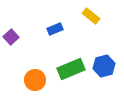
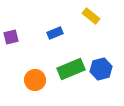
blue rectangle: moved 4 px down
purple square: rotated 28 degrees clockwise
blue hexagon: moved 3 px left, 3 px down
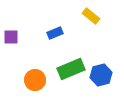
purple square: rotated 14 degrees clockwise
blue hexagon: moved 6 px down
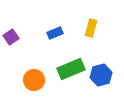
yellow rectangle: moved 12 px down; rotated 66 degrees clockwise
purple square: rotated 35 degrees counterclockwise
orange circle: moved 1 px left
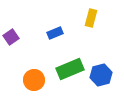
yellow rectangle: moved 10 px up
green rectangle: moved 1 px left
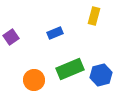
yellow rectangle: moved 3 px right, 2 px up
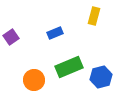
green rectangle: moved 1 px left, 2 px up
blue hexagon: moved 2 px down
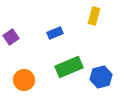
orange circle: moved 10 px left
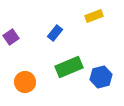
yellow rectangle: rotated 54 degrees clockwise
blue rectangle: rotated 28 degrees counterclockwise
orange circle: moved 1 px right, 2 px down
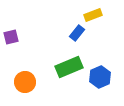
yellow rectangle: moved 1 px left, 1 px up
blue rectangle: moved 22 px right
purple square: rotated 21 degrees clockwise
blue hexagon: moved 1 px left; rotated 10 degrees counterclockwise
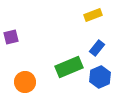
blue rectangle: moved 20 px right, 15 px down
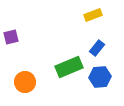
blue hexagon: rotated 20 degrees clockwise
